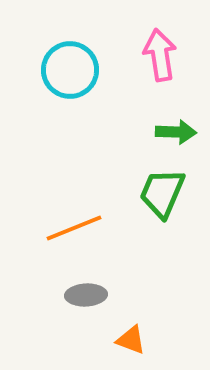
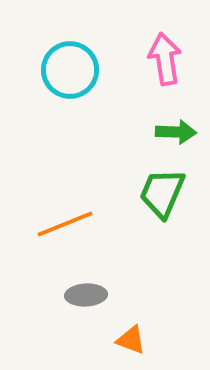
pink arrow: moved 5 px right, 4 px down
orange line: moved 9 px left, 4 px up
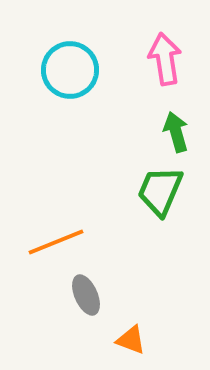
green arrow: rotated 108 degrees counterclockwise
green trapezoid: moved 2 px left, 2 px up
orange line: moved 9 px left, 18 px down
gray ellipse: rotated 69 degrees clockwise
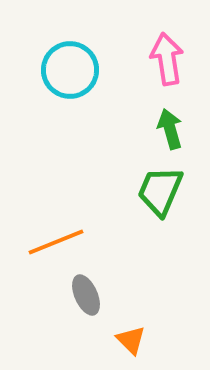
pink arrow: moved 2 px right
green arrow: moved 6 px left, 3 px up
orange triangle: rotated 24 degrees clockwise
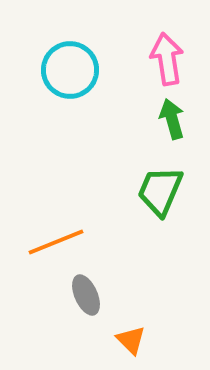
green arrow: moved 2 px right, 10 px up
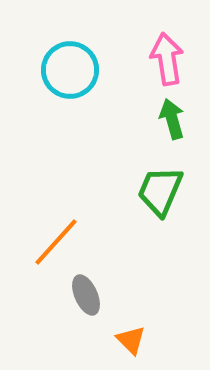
orange line: rotated 26 degrees counterclockwise
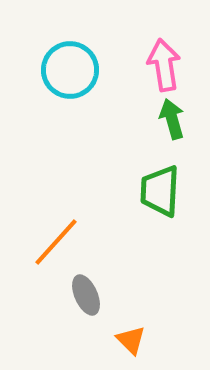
pink arrow: moved 3 px left, 6 px down
green trapezoid: rotated 20 degrees counterclockwise
